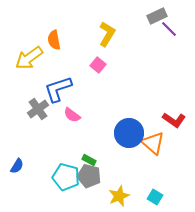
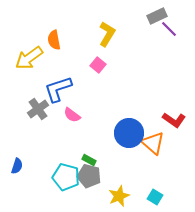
blue semicircle: rotated 14 degrees counterclockwise
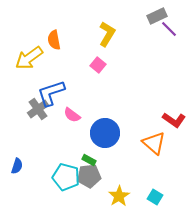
blue L-shape: moved 7 px left, 4 px down
blue circle: moved 24 px left
orange triangle: moved 1 px right
gray pentagon: rotated 20 degrees counterclockwise
yellow star: rotated 10 degrees counterclockwise
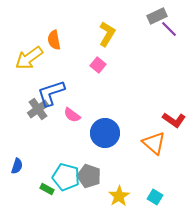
green rectangle: moved 42 px left, 29 px down
gray pentagon: rotated 25 degrees clockwise
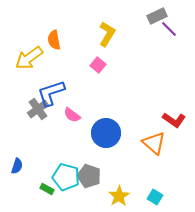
blue circle: moved 1 px right
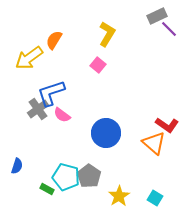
orange semicircle: rotated 42 degrees clockwise
pink semicircle: moved 10 px left
red L-shape: moved 7 px left, 5 px down
gray pentagon: rotated 15 degrees clockwise
cyan square: moved 1 px down
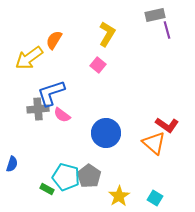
gray rectangle: moved 2 px left, 1 px up; rotated 12 degrees clockwise
purple line: moved 2 px left, 1 px down; rotated 30 degrees clockwise
gray cross: rotated 30 degrees clockwise
blue semicircle: moved 5 px left, 2 px up
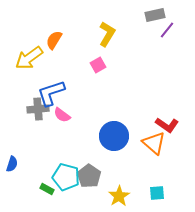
purple line: rotated 54 degrees clockwise
pink square: rotated 21 degrees clockwise
blue circle: moved 8 px right, 3 px down
cyan square: moved 2 px right, 5 px up; rotated 35 degrees counterclockwise
